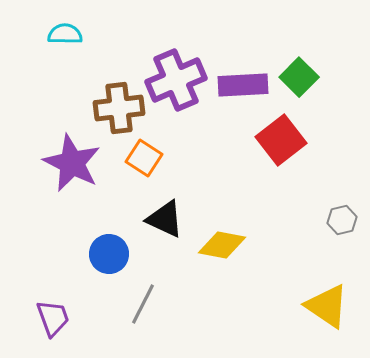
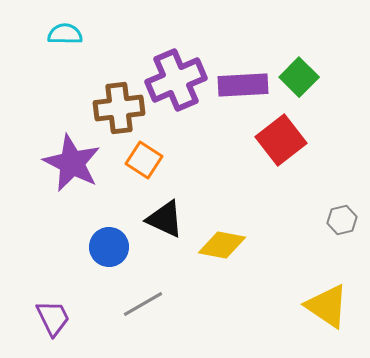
orange square: moved 2 px down
blue circle: moved 7 px up
gray line: rotated 33 degrees clockwise
purple trapezoid: rotated 6 degrees counterclockwise
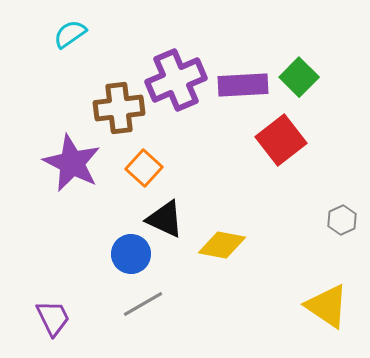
cyan semicircle: moved 5 px right; rotated 36 degrees counterclockwise
orange square: moved 8 px down; rotated 9 degrees clockwise
gray hexagon: rotated 12 degrees counterclockwise
blue circle: moved 22 px right, 7 px down
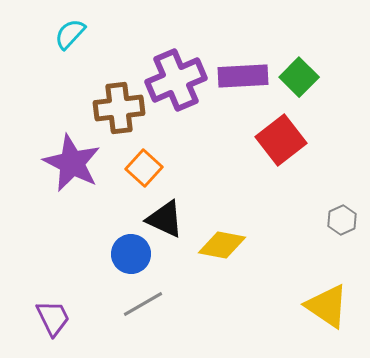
cyan semicircle: rotated 12 degrees counterclockwise
purple rectangle: moved 9 px up
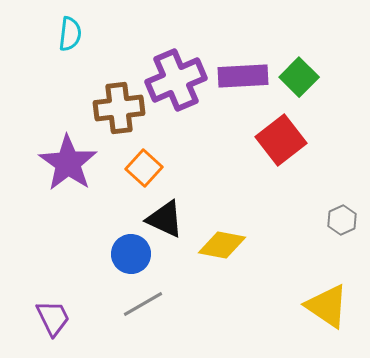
cyan semicircle: rotated 144 degrees clockwise
purple star: moved 4 px left; rotated 8 degrees clockwise
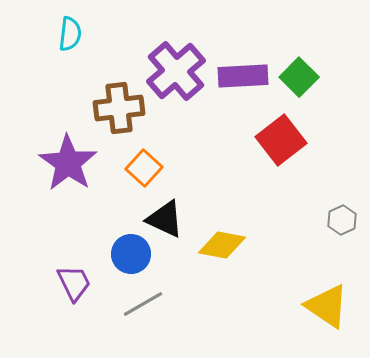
purple cross: moved 9 px up; rotated 18 degrees counterclockwise
purple trapezoid: moved 21 px right, 35 px up
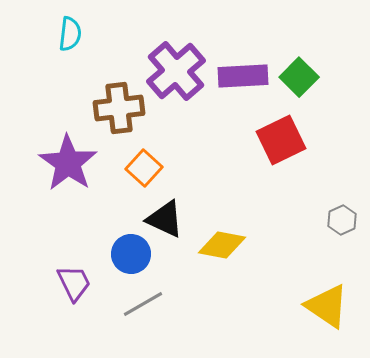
red square: rotated 12 degrees clockwise
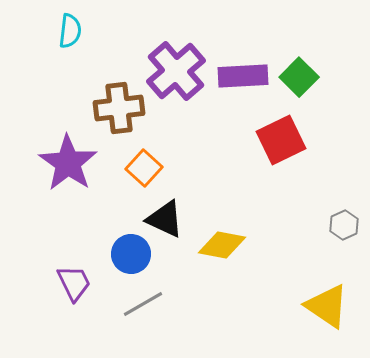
cyan semicircle: moved 3 px up
gray hexagon: moved 2 px right, 5 px down
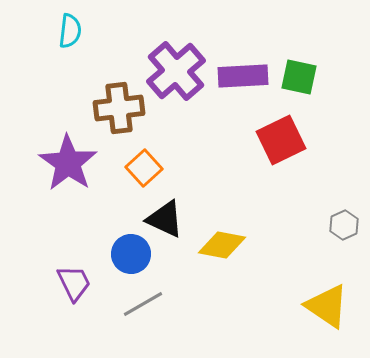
green square: rotated 33 degrees counterclockwise
orange square: rotated 6 degrees clockwise
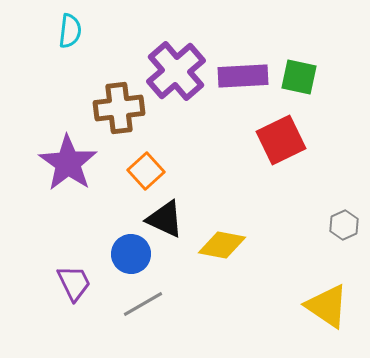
orange square: moved 2 px right, 3 px down
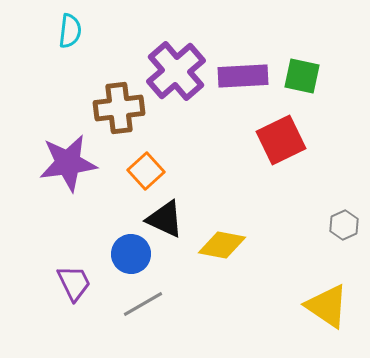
green square: moved 3 px right, 1 px up
purple star: rotated 30 degrees clockwise
